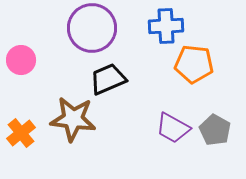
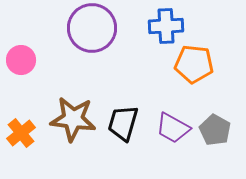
black trapezoid: moved 15 px right, 44 px down; rotated 51 degrees counterclockwise
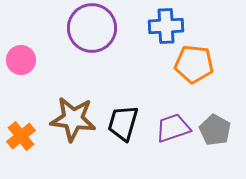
purple trapezoid: rotated 132 degrees clockwise
orange cross: moved 3 px down
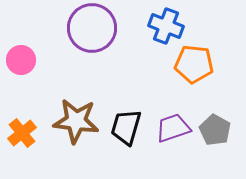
blue cross: rotated 24 degrees clockwise
brown star: moved 3 px right, 2 px down
black trapezoid: moved 3 px right, 4 px down
orange cross: moved 1 px right, 3 px up
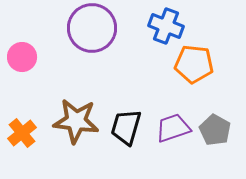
pink circle: moved 1 px right, 3 px up
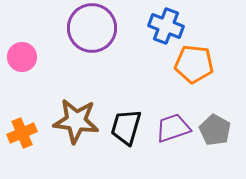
orange cross: rotated 16 degrees clockwise
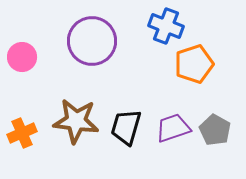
purple circle: moved 13 px down
orange pentagon: rotated 24 degrees counterclockwise
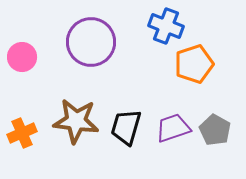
purple circle: moved 1 px left, 1 px down
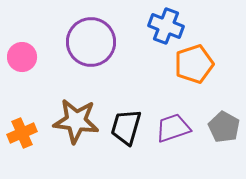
gray pentagon: moved 9 px right, 3 px up
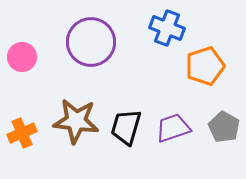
blue cross: moved 1 px right, 2 px down
orange pentagon: moved 11 px right, 2 px down
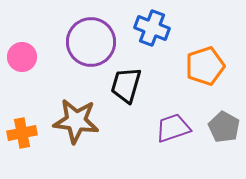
blue cross: moved 15 px left
black trapezoid: moved 42 px up
orange cross: rotated 12 degrees clockwise
